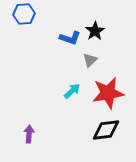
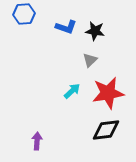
black star: rotated 30 degrees counterclockwise
blue L-shape: moved 4 px left, 11 px up
purple arrow: moved 8 px right, 7 px down
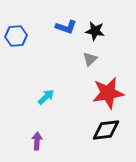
blue hexagon: moved 8 px left, 22 px down
gray triangle: moved 1 px up
cyan arrow: moved 26 px left, 6 px down
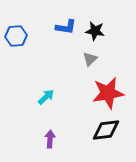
blue L-shape: rotated 10 degrees counterclockwise
purple arrow: moved 13 px right, 2 px up
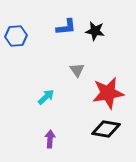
blue L-shape: rotated 15 degrees counterclockwise
gray triangle: moved 13 px left, 11 px down; rotated 21 degrees counterclockwise
black diamond: moved 1 px up; rotated 16 degrees clockwise
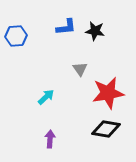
gray triangle: moved 3 px right, 1 px up
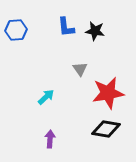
blue L-shape: rotated 90 degrees clockwise
blue hexagon: moved 6 px up
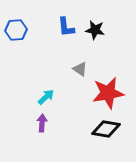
black star: moved 1 px up
gray triangle: rotated 21 degrees counterclockwise
purple arrow: moved 8 px left, 16 px up
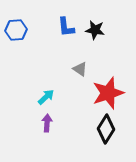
red star: rotated 8 degrees counterclockwise
purple arrow: moved 5 px right
black diamond: rotated 68 degrees counterclockwise
